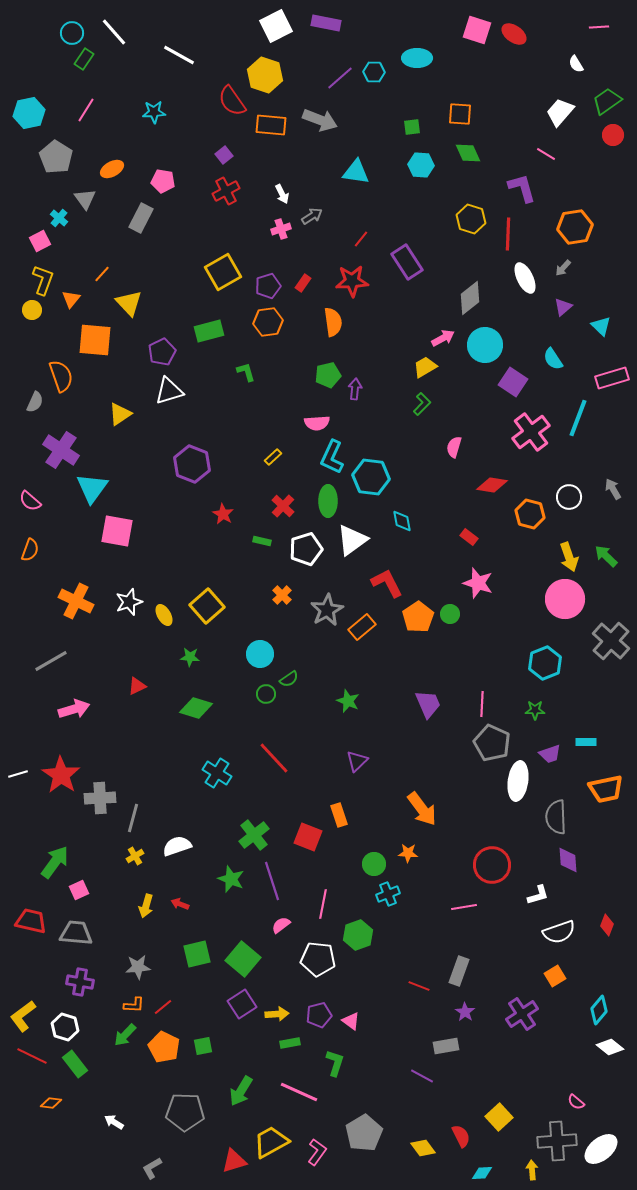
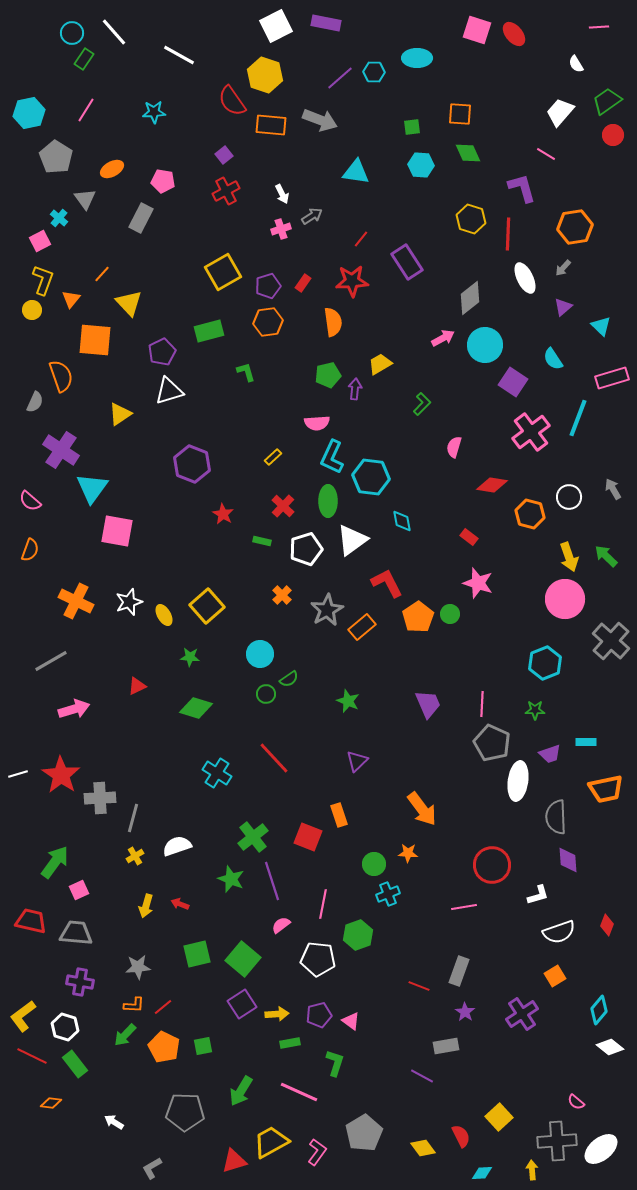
red ellipse at (514, 34): rotated 15 degrees clockwise
yellow trapezoid at (425, 367): moved 45 px left, 3 px up
green cross at (254, 835): moved 1 px left, 2 px down
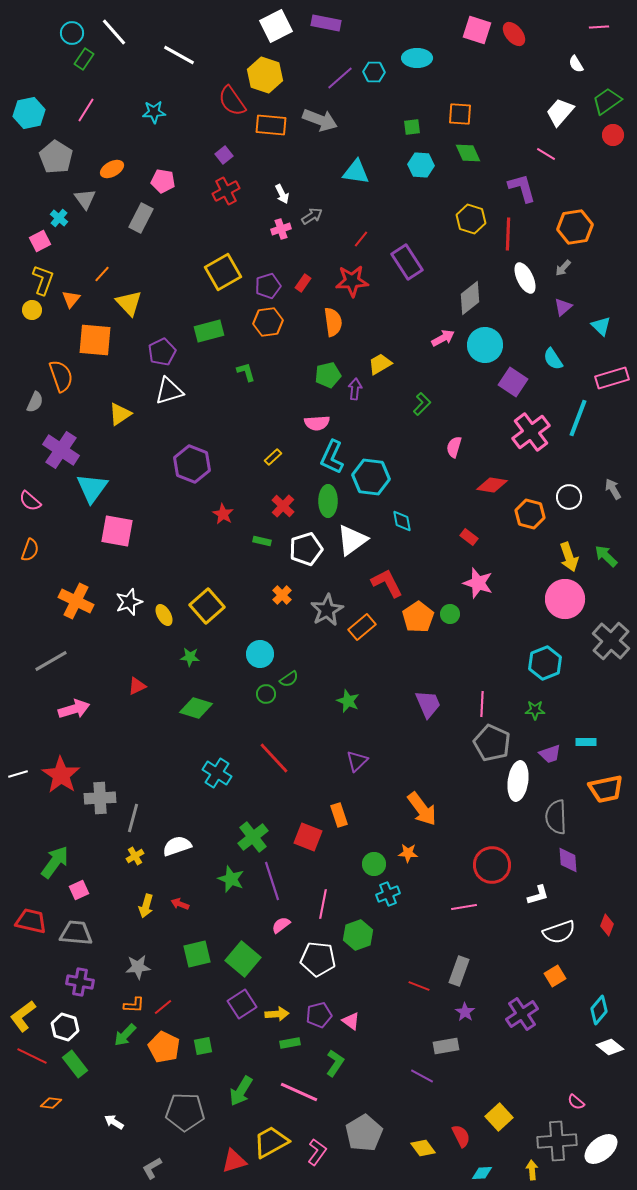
green L-shape at (335, 1063): rotated 16 degrees clockwise
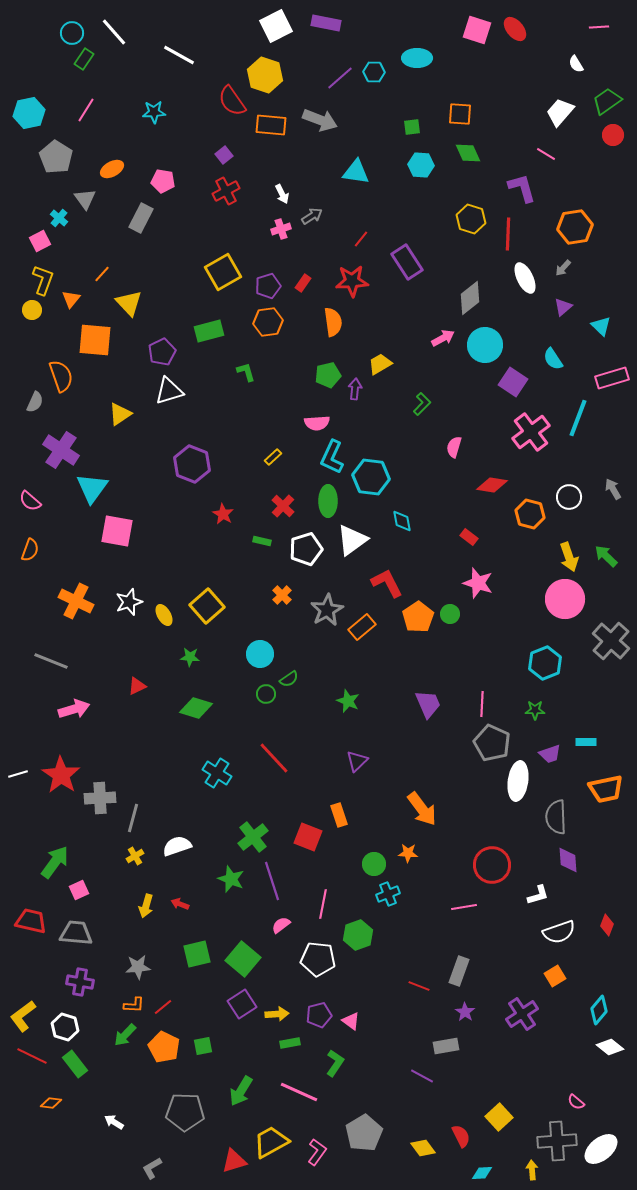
red ellipse at (514, 34): moved 1 px right, 5 px up
gray line at (51, 661): rotated 52 degrees clockwise
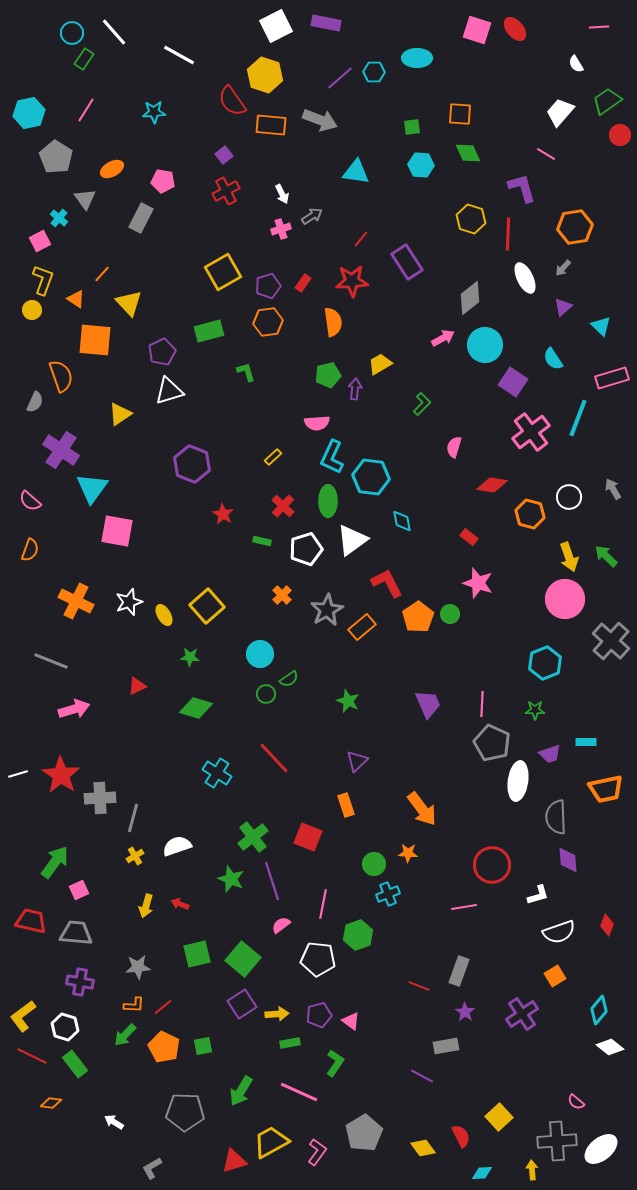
red circle at (613, 135): moved 7 px right
orange triangle at (71, 299): moved 5 px right; rotated 36 degrees counterclockwise
orange rectangle at (339, 815): moved 7 px right, 10 px up
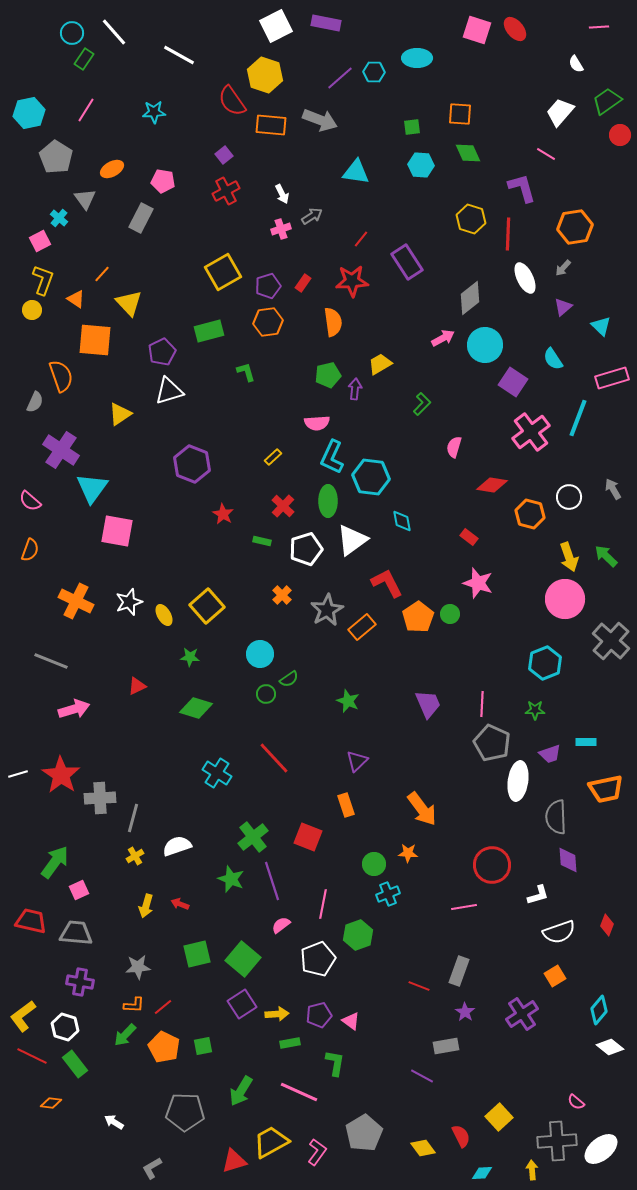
white pentagon at (318, 959): rotated 28 degrees counterclockwise
green L-shape at (335, 1063): rotated 24 degrees counterclockwise
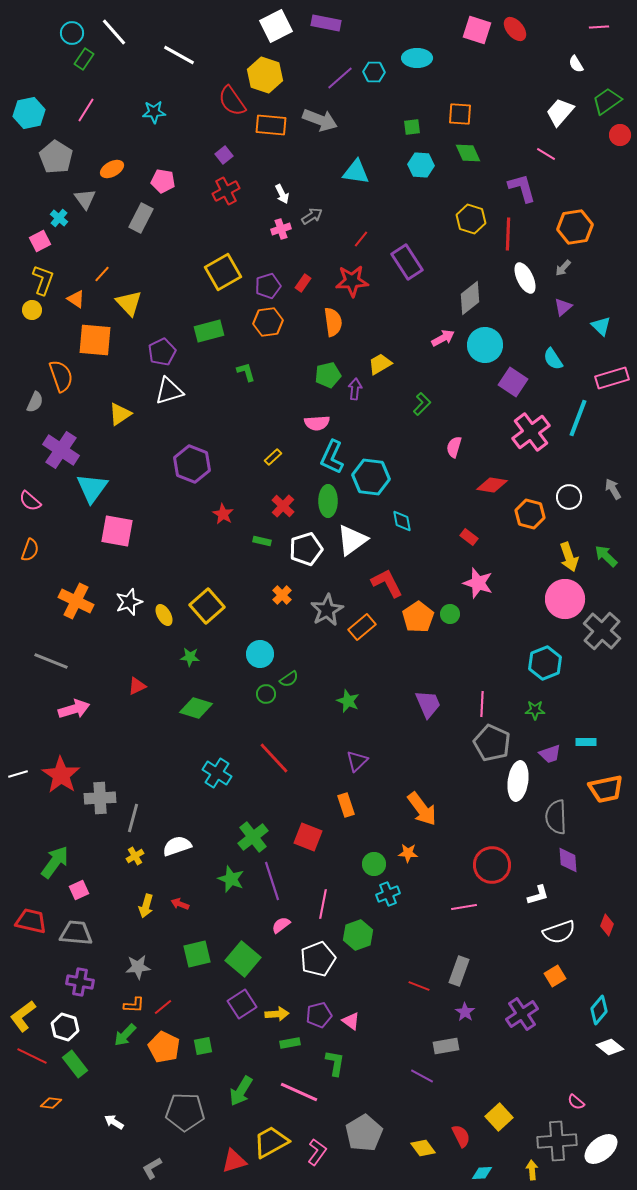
gray cross at (611, 641): moved 9 px left, 10 px up
